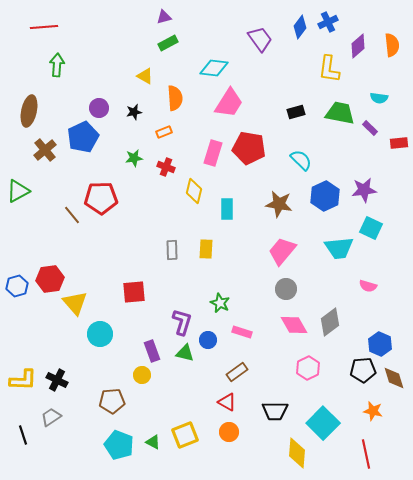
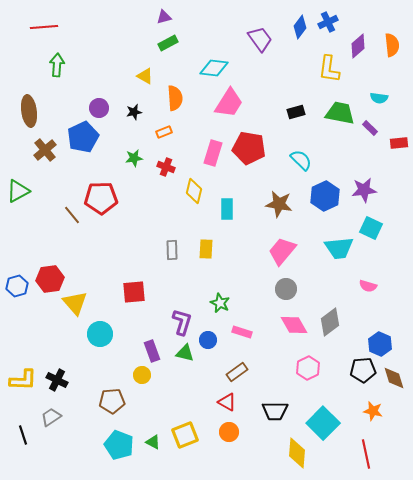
brown ellipse at (29, 111): rotated 20 degrees counterclockwise
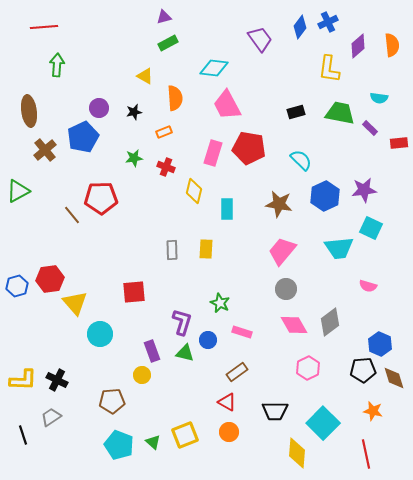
pink trapezoid at (229, 103): moved 2 px left, 2 px down; rotated 120 degrees clockwise
green triangle at (153, 442): rotated 14 degrees clockwise
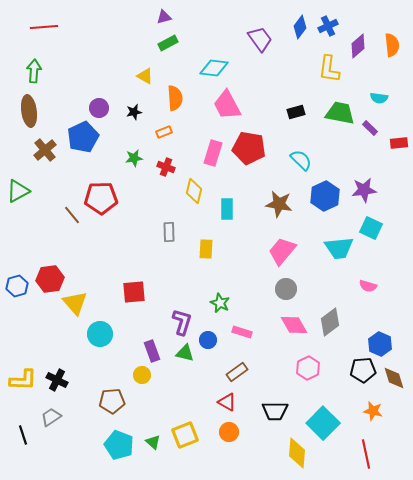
blue cross at (328, 22): moved 4 px down
green arrow at (57, 65): moved 23 px left, 6 px down
gray rectangle at (172, 250): moved 3 px left, 18 px up
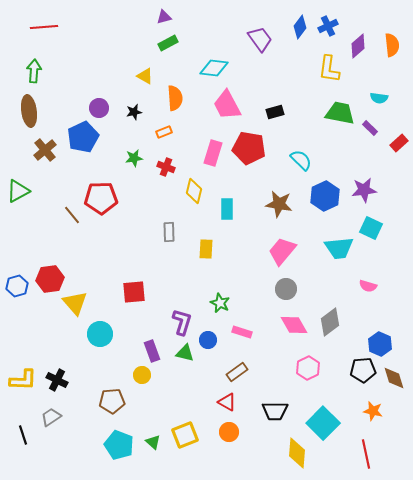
black rectangle at (296, 112): moved 21 px left
red rectangle at (399, 143): rotated 36 degrees counterclockwise
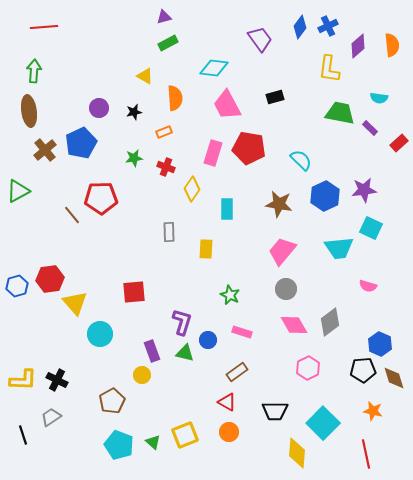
black rectangle at (275, 112): moved 15 px up
blue pentagon at (83, 137): moved 2 px left, 6 px down
yellow diamond at (194, 191): moved 2 px left, 2 px up; rotated 20 degrees clockwise
green star at (220, 303): moved 10 px right, 8 px up
brown pentagon at (112, 401): rotated 25 degrees counterclockwise
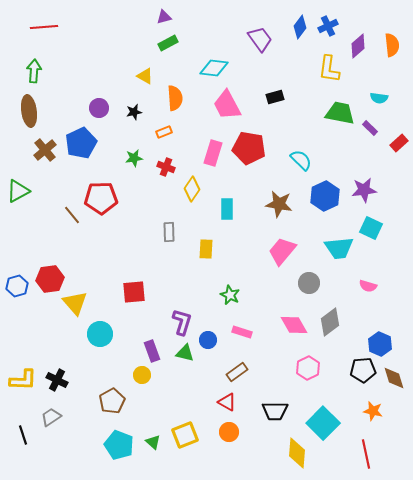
gray circle at (286, 289): moved 23 px right, 6 px up
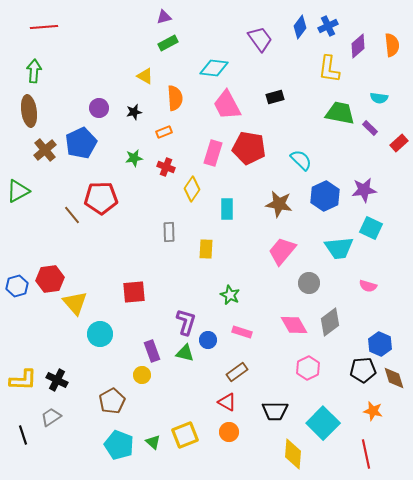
purple L-shape at (182, 322): moved 4 px right
yellow diamond at (297, 453): moved 4 px left, 1 px down
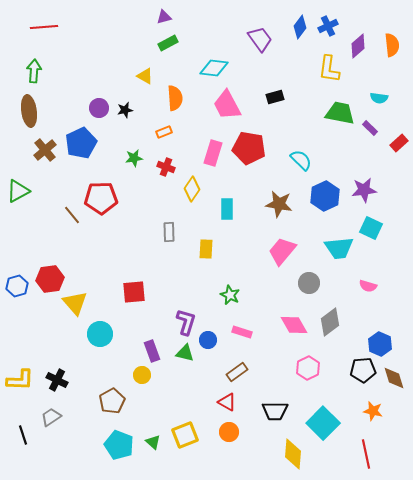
black star at (134, 112): moved 9 px left, 2 px up
yellow L-shape at (23, 380): moved 3 px left
